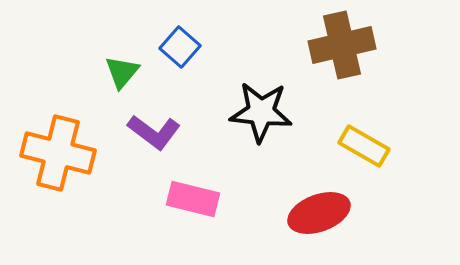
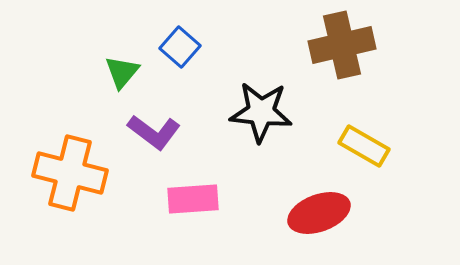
orange cross: moved 12 px right, 20 px down
pink rectangle: rotated 18 degrees counterclockwise
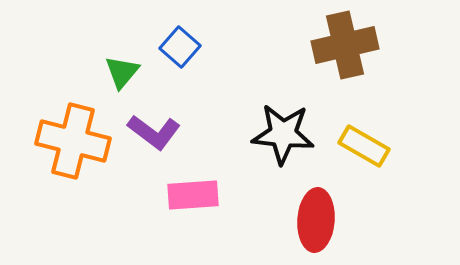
brown cross: moved 3 px right
black star: moved 22 px right, 22 px down
orange cross: moved 3 px right, 32 px up
pink rectangle: moved 4 px up
red ellipse: moved 3 px left, 7 px down; rotated 66 degrees counterclockwise
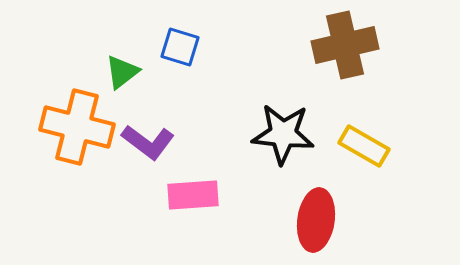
blue square: rotated 24 degrees counterclockwise
green triangle: rotated 12 degrees clockwise
purple L-shape: moved 6 px left, 10 px down
orange cross: moved 4 px right, 14 px up
red ellipse: rotated 4 degrees clockwise
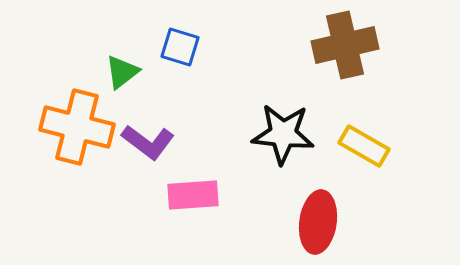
red ellipse: moved 2 px right, 2 px down
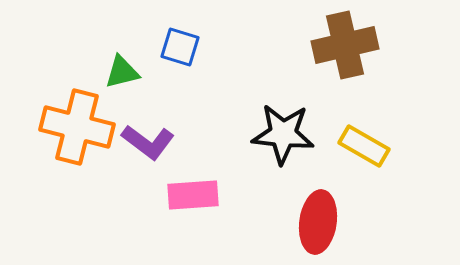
green triangle: rotated 24 degrees clockwise
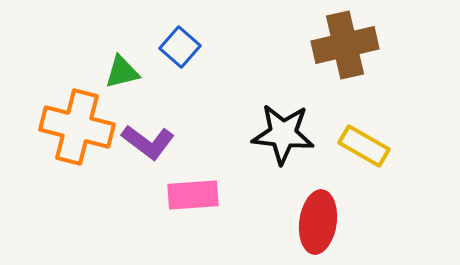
blue square: rotated 24 degrees clockwise
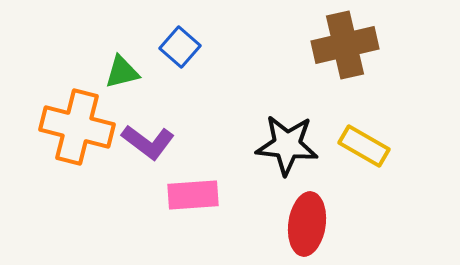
black star: moved 4 px right, 11 px down
red ellipse: moved 11 px left, 2 px down
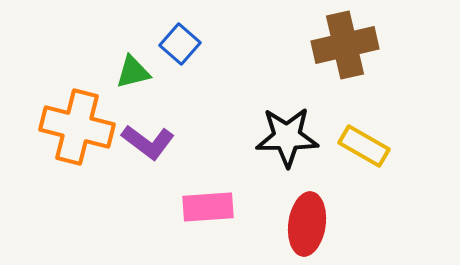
blue square: moved 3 px up
green triangle: moved 11 px right
black star: moved 8 px up; rotated 6 degrees counterclockwise
pink rectangle: moved 15 px right, 12 px down
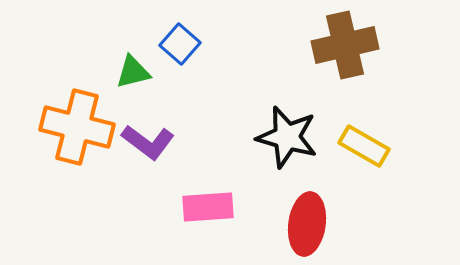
black star: rotated 16 degrees clockwise
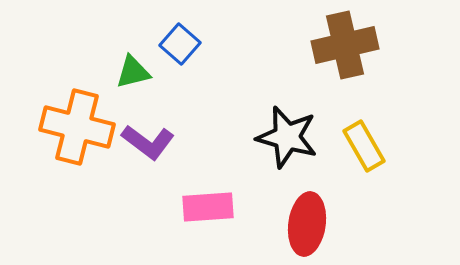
yellow rectangle: rotated 30 degrees clockwise
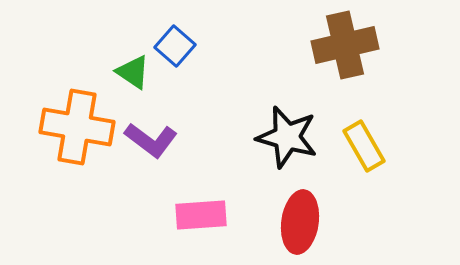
blue square: moved 5 px left, 2 px down
green triangle: rotated 48 degrees clockwise
orange cross: rotated 4 degrees counterclockwise
purple L-shape: moved 3 px right, 2 px up
pink rectangle: moved 7 px left, 8 px down
red ellipse: moved 7 px left, 2 px up
